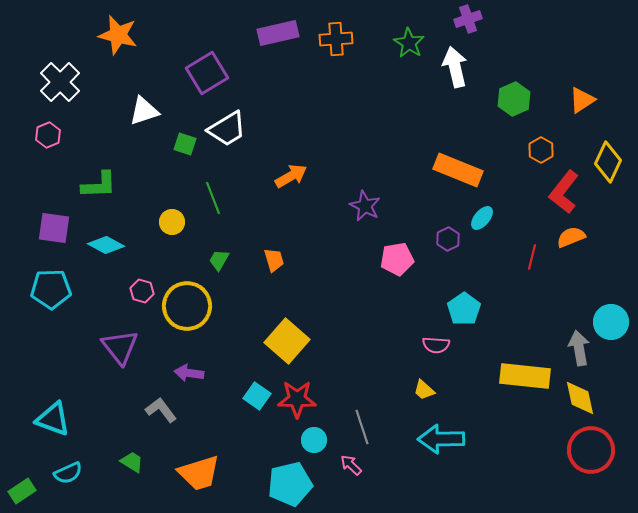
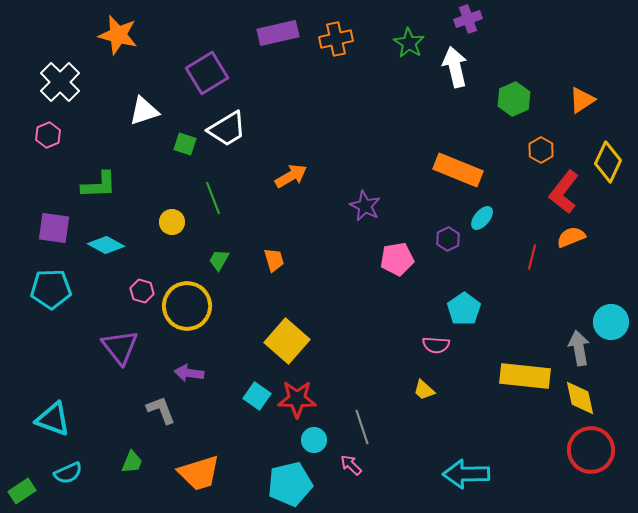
orange cross at (336, 39): rotated 8 degrees counterclockwise
gray L-shape at (161, 410): rotated 16 degrees clockwise
cyan arrow at (441, 439): moved 25 px right, 35 px down
green trapezoid at (132, 462): rotated 80 degrees clockwise
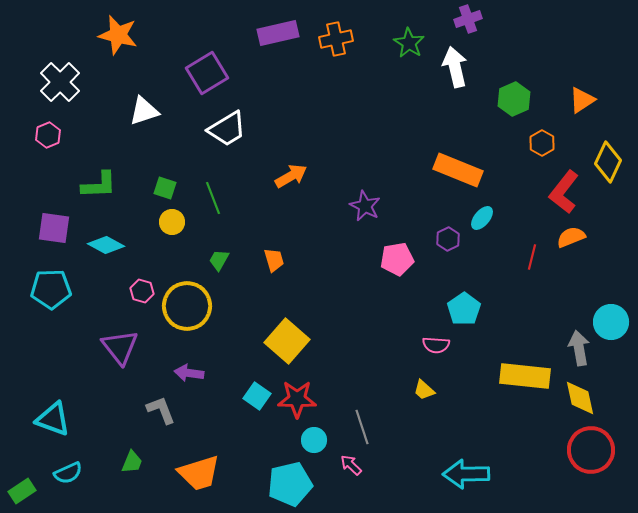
green square at (185, 144): moved 20 px left, 44 px down
orange hexagon at (541, 150): moved 1 px right, 7 px up
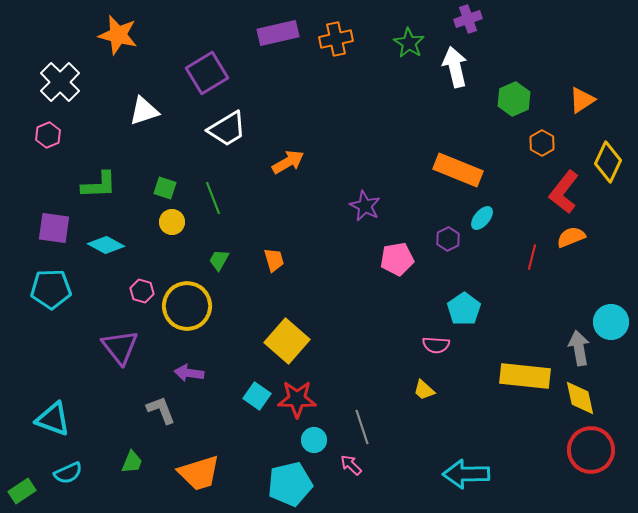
orange arrow at (291, 176): moved 3 px left, 14 px up
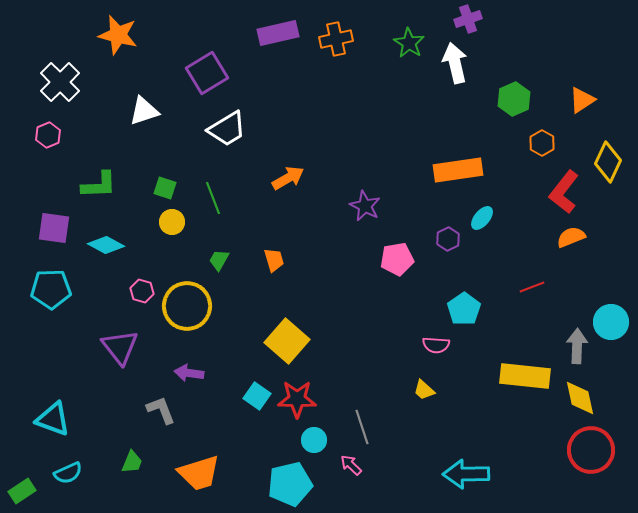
white arrow at (455, 67): moved 4 px up
orange arrow at (288, 162): moved 16 px down
orange rectangle at (458, 170): rotated 30 degrees counterclockwise
red line at (532, 257): moved 30 px down; rotated 55 degrees clockwise
gray arrow at (579, 348): moved 2 px left, 2 px up; rotated 12 degrees clockwise
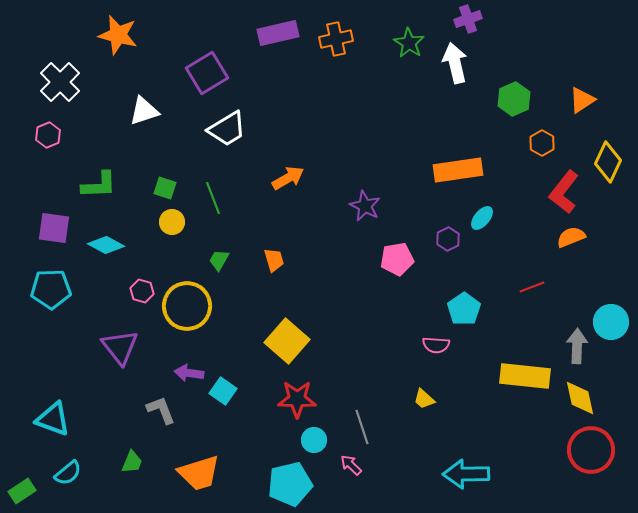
yellow trapezoid at (424, 390): moved 9 px down
cyan square at (257, 396): moved 34 px left, 5 px up
cyan semicircle at (68, 473): rotated 16 degrees counterclockwise
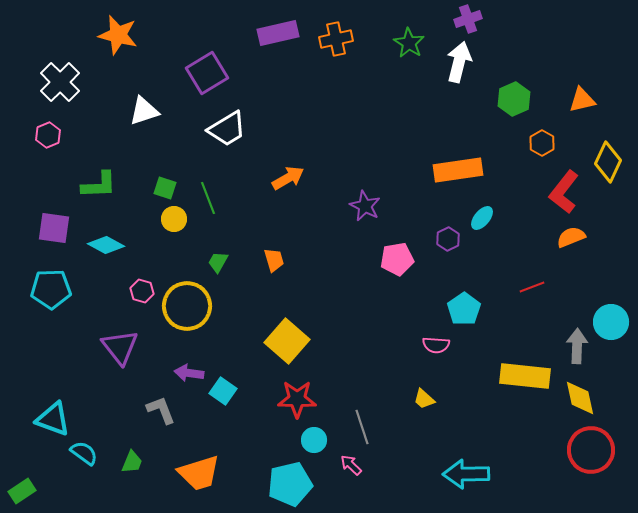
white arrow at (455, 63): moved 4 px right, 1 px up; rotated 27 degrees clockwise
orange triangle at (582, 100): rotated 20 degrees clockwise
green line at (213, 198): moved 5 px left
yellow circle at (172, 222): moved 2 px right, 3 px up
green trapezoid at (219, 260): moved 1 px left, 2 px down
cyan semicircle at (68, 473): moved 16 px right, 20 px up; rotated 104 degrees counterclockwise
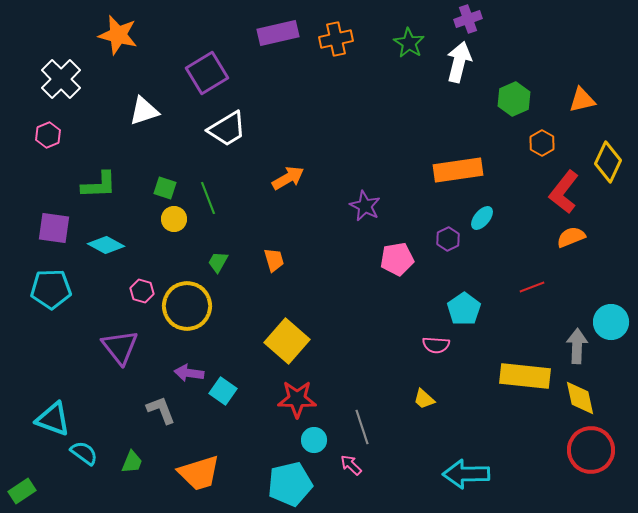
white cross at (60, 82): moved 1 px right, 3 px up
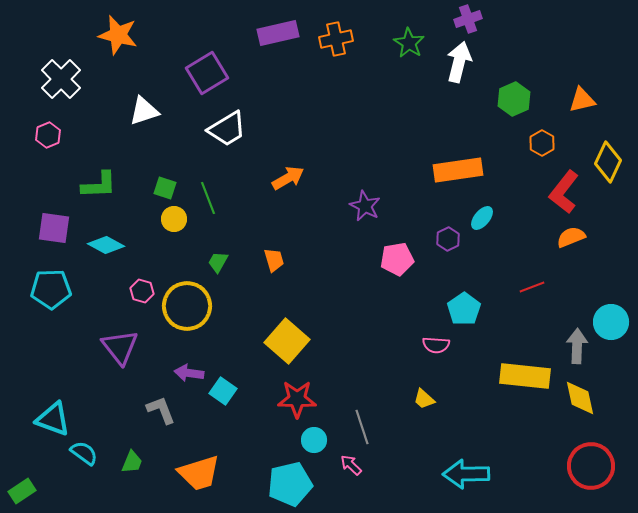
red circle at (591, 450): moved 16 px down
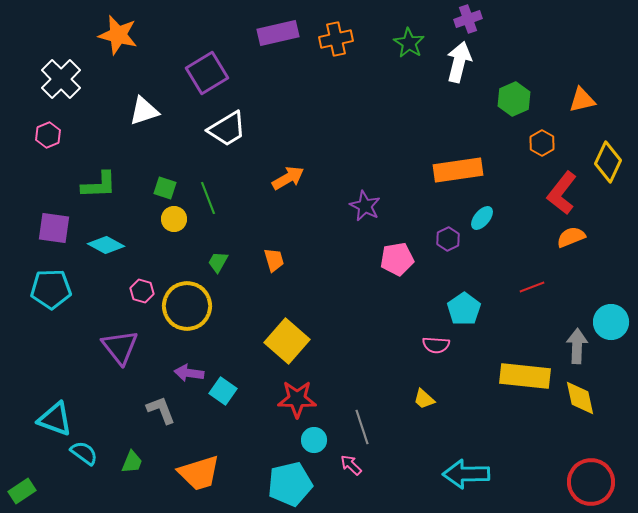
red L-shape at (564, 192): moved 2 px left, 1 px down
cyan triangle at (53, 419): moved 2 px right
red circle at (591, 466): moved 16 px down
